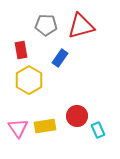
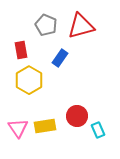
gray pentagon: rotated 20 degrees clockwise
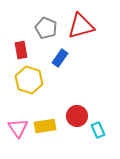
gray pentagon: moved 3 px down
yellow hexagon: rotated 12 degrees counterclockwise
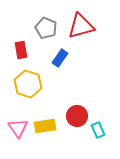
yellow hexagon: moved 1 px left, 4 px down
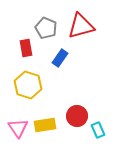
red rectangle: moved 5 px right, 2 px up
yellow hexagon: moved 1 px down
yellow rectangle: moved 1 px up
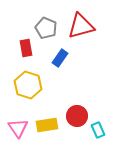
yellow rectangle: moved 2 px right
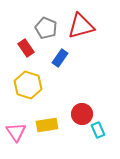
red rectangle: rotated 24 degrees counterclockwise
red circle: moved 5 px right, 2 px up
pink triangle: moved 2 px left, 4 px down
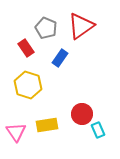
red triangle: rotated 20 degrees counterclockwise
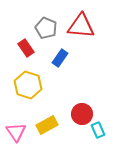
red triangle: rotated 40 degrees clockwise
yellow rectangle: rotated 20 degrees counterclockwise
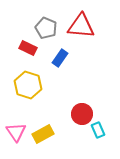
red rectangle: moved 2 px right; rotated 30 degrees counterclockwise
yellow rectangle: moved 4 px left, 9 px down
